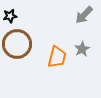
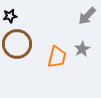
gray arrow: moved 3 px right, 1 px down
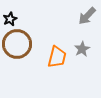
black star: moved 3 px down; rotated 16 degrees counterclockwise
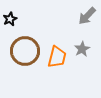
brown circle: moved 8 px right, 7 px down
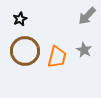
black star: moved 10 px right
gray star: moved 2 px right, 1 px down; rotated 14 degrees counterclockwise
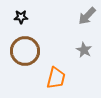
black star: moved 1 px right, 2 px up; rotated 24 degrees clockwise
orange trapezoid: moved 1 px left, 21 px down
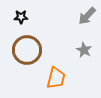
brown circle: moved 2 px right, 1 px up
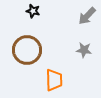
black star: moved 12 px right, 6 px up; rotated 16 degrees clockwise
gray star: rotated 21 degrees counterclockwise
orange trapezoid: moved 2 px left, 2 px down; rotated 15 degrees counterclockwise
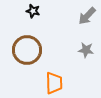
gray star: moved 2 px right
orange trapezoid: moved 3 px down
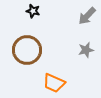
gray star: rotated 21 degrees counterclockwise
orange trapezoid: rotated 115 degrees clockwise
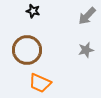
orange trapezoid: moved 14 px left
